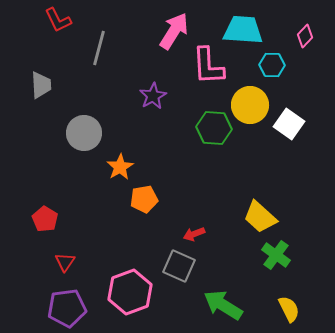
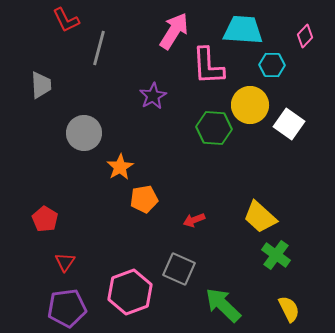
red L-shape: moved 8 px right
red arrow: moved 14 px up
gray square: moved 3 px down
green arrow: rotated 12 degrees clockwise
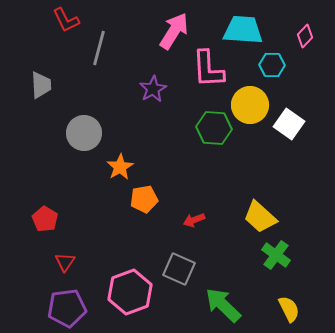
pink L-shape: moved 3 px down
purple star: moved 7 px up
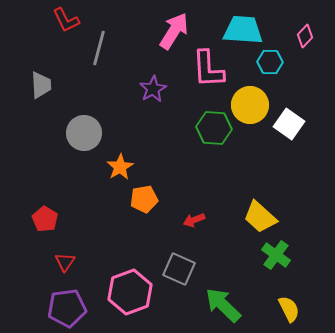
cyan hexagon: moved 2 px left, 3 px up
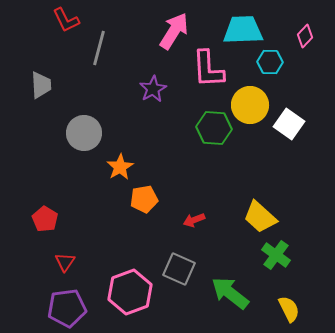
cyan trapezoid: rotated 6 degrees counterclockwise
green arrow: moved 7 px right, 12 px up; rotated 6 degrees counterclockwise
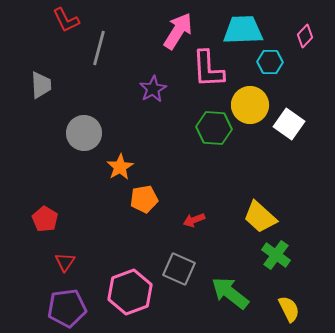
pink arrow: moved 4 px right
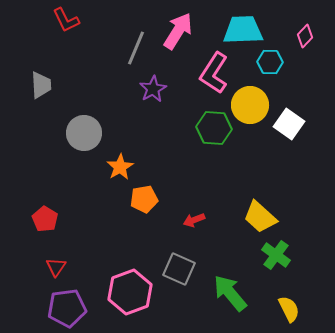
gray line: moved 37 px right; rotated 8 degrees clockwise
pink L-shape: moved 6 px right, 4 px down; rotated 36 degrees clockwise
red triangle: moved 9 px left, 5 px down
green arrow: rotated 12 degrees clockwise
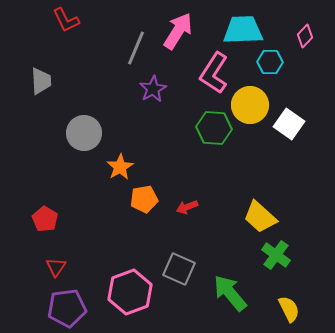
gray trapezoid: moved 4 px up
red arrow: moved 7 px left, 13 px up
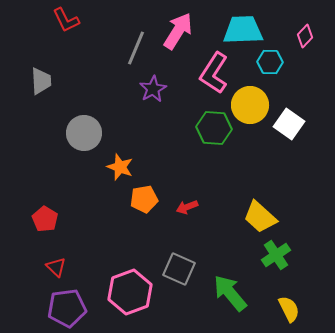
orange star: rotated 20 degrees counterclockwise
green cross: rotated 20 degrees clockwise
red triangle: rotated 20 degrees counterclockwise
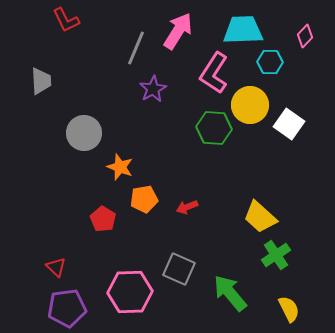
red pentagon: moved 58 px right
pink hexagon: rotated 18 degrees clockwise
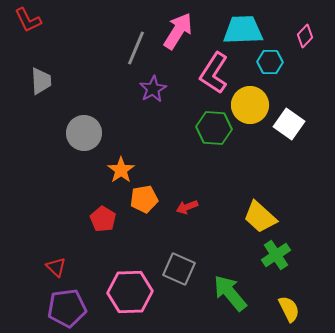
red L-shape: moved 38 px left
orange star: moved 1 px right, 3 px down; rotated 16 degrees clockwise
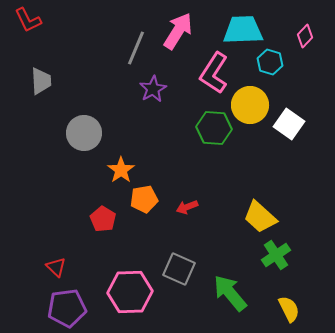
cyan hexagon: rotated 15 degrees clockwise
